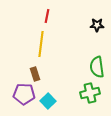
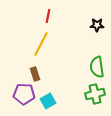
red line: moved 1 px right
yellow line: rotated 20 degrees clockwise
green cross: moved 5 px right, 1 px down
cyan square: rotated 14 degrees clockwise
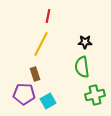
black star: moved 12 px left, 17 px down
green semicircle: moved 15 px left
green cross: moved 1 px down
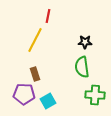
yellow line: moved 6 px left, 4 px up
green cross: rotated 18 degrees clockwise
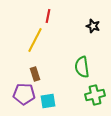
black star: moved 8 px right, 16 px up; rotated 16 degrees clockwise
green cross: rotated 18 degrees counterclockwise
cyan square: rotated 21 degrees clockwise
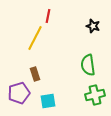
yellow line: moved 2 px up
green semicircle: moved 6 px right, 2 px up
purple pentagon: moved 5 px left, 1 px up; rotated 20 degrees counterclockwise
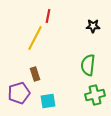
black star: rotated 16 degrees counterclockwise
green semicircle: rotated 15 degrees clockwise
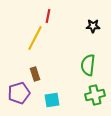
cyan square: moved 4 px right, 1 px up
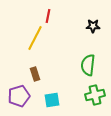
purple pentagon: moved 3 px down
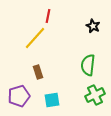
black star: rotated 24 degrees clockwise
yellow line: rotated 15 degrees clockwise
brown rectangle: moved 3 px right, 2 px up
green cross: rotated 12 degrees counterclockwise
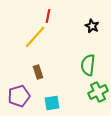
black star: moved 1 px left
yellow line: moved 1 px up
green cross: moved 3 px right, 3 px up
cyan square: moved 3 px down
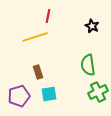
yellow line: rotated 30 degrees clockwise
green semicircle: rotated 15 degrees counterclockwise
cyan square: moved 3 px left, 9 px up
